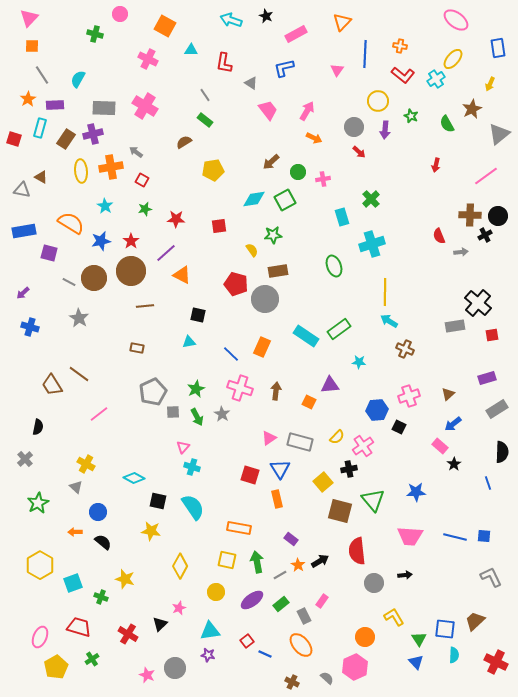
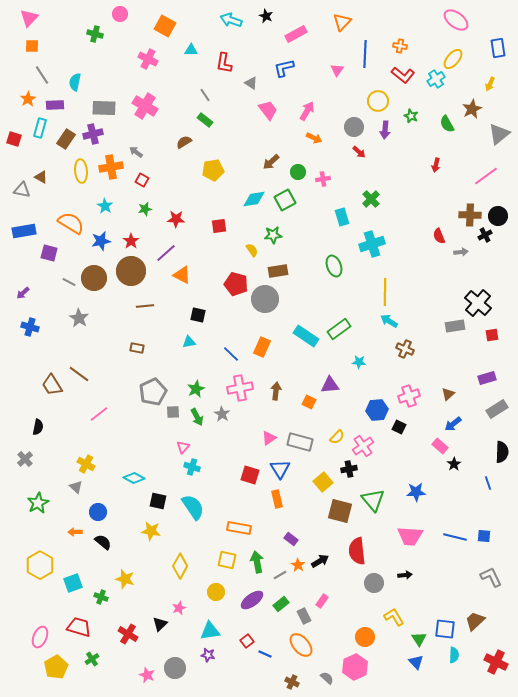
cyan semicircle at (78, 79): moved 3 px left, 3 px down; rotated 18 degrees counterclockwise
pink cross at (240, 388): rotated 30 degrees counterclockwise
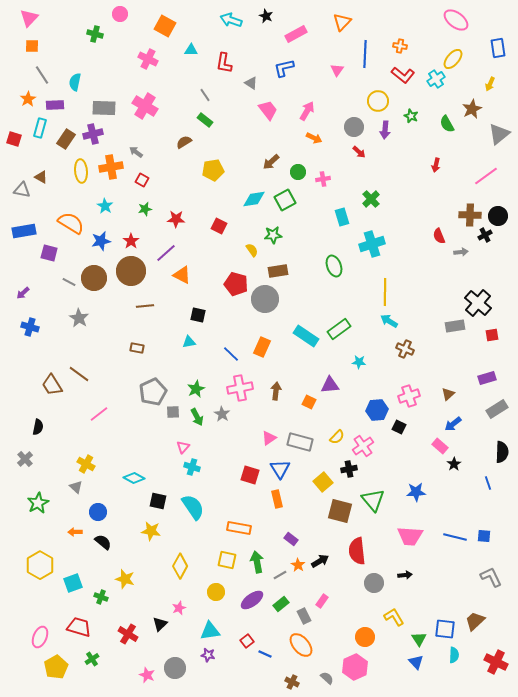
red square at (219, 226): rotated 35 degrees clockwise
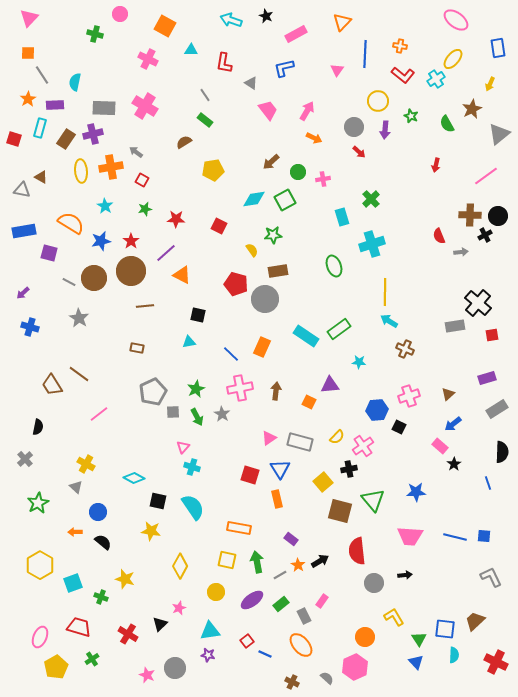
orange square at (32, 46): moved 4 px left, 7 px down
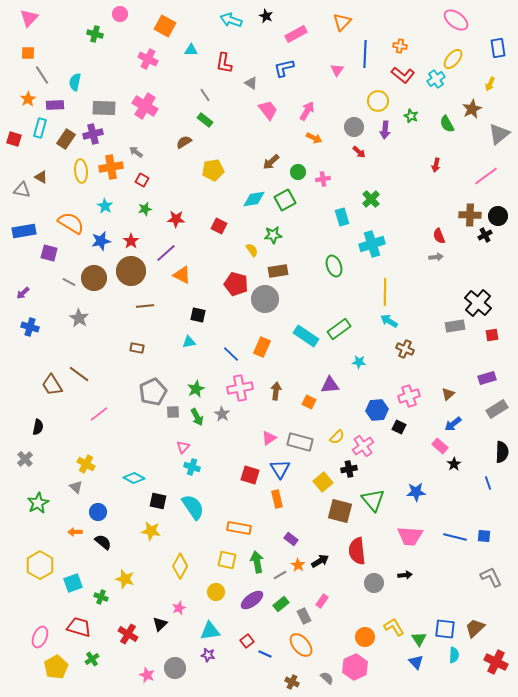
gray arrow at (461, 252): moved 25 px left, 5 px down
yellow L-shape at (394, 617): moved 10 px down
brown trapezoid at (475, 621): moved 7 px down
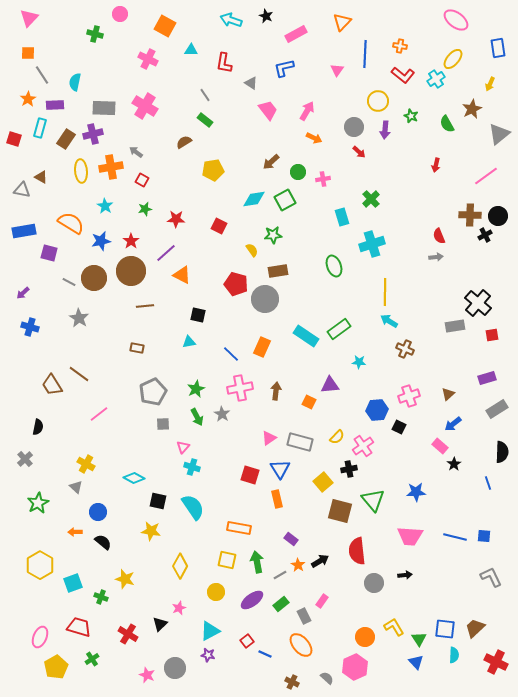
gray square at (173, 412): moved 10 px left, 12 px down
cyan triangle at (210, 631): rotated 20 degrees counterclockwise
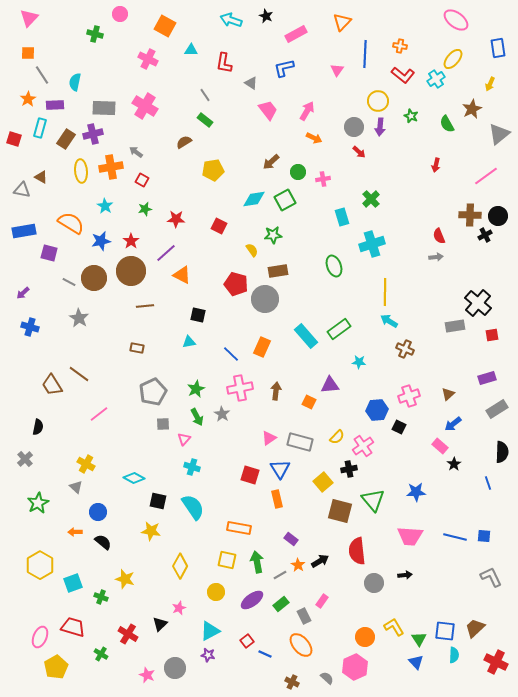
purple arrow at (385, 130): moved 5 px left, 3 px up
cyan rectangle at (306, 336): rotated 15 degrees clockwise
pink triangle at (183, 447): moved 1 px right, 8 px up
red trapezoid at (79, 627): moved 6 px left
blue square at (445, 629): moved 2 px down
green cross at (92, 659): moved 9 px right, 5 px up; rotated 24 degrees counterclockwise
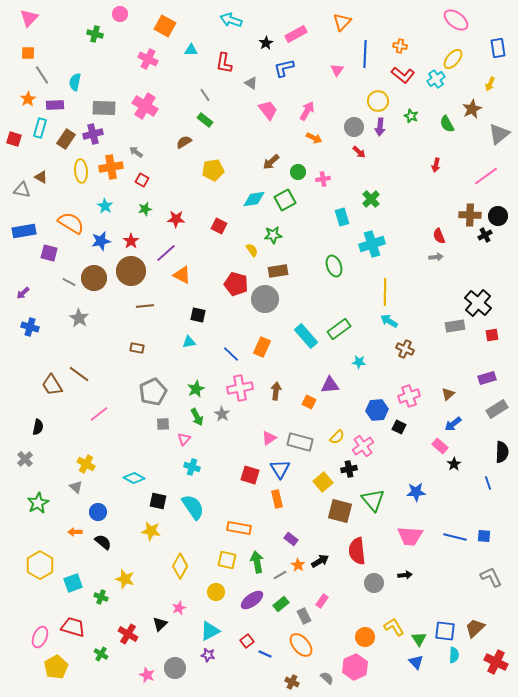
black star at (266, 16): moved 27 px down; rotated 16 degrees clockwise
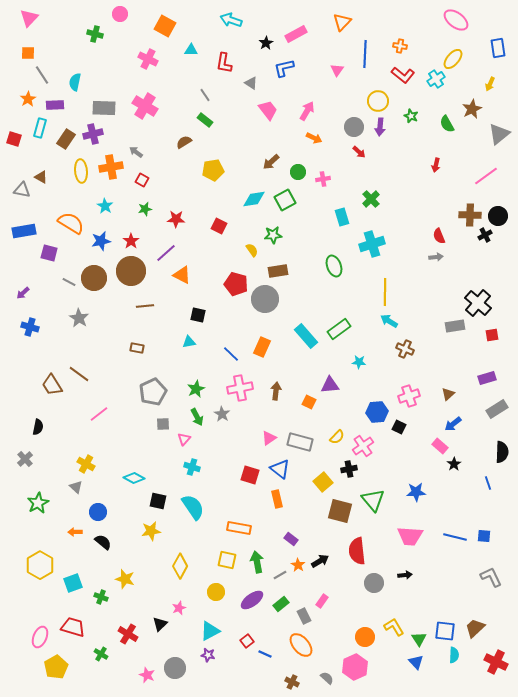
blue hexagon at (377, 410): moved 2 px down
blue triangle at (280, 469): rotated 20 degrees counterclockwise
yellow star at (151, 531): rotated 18 degrees counterclockwise
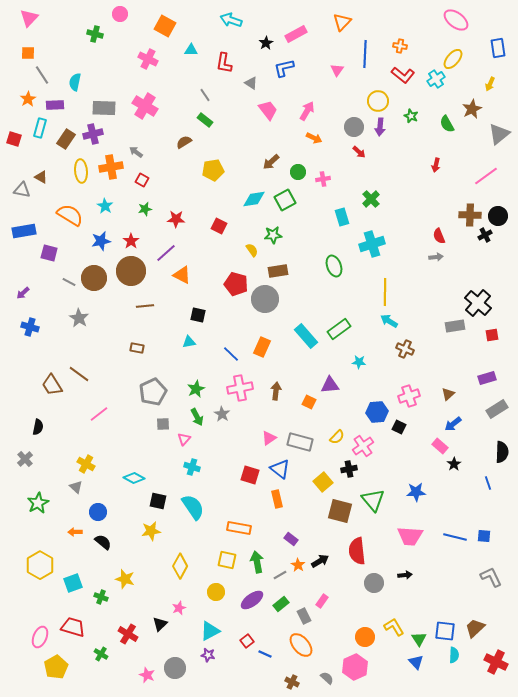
orange semicircle at (71, 223): moved 1 px left, 8 px up
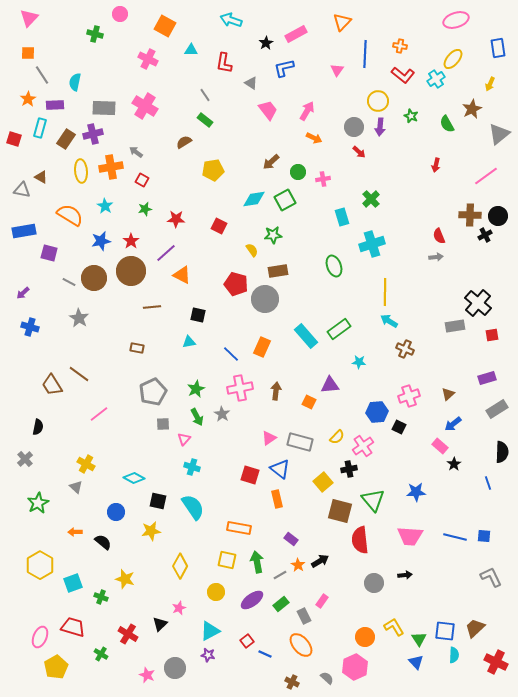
pink ellipse at (456, 20): rotated 55 degrees counterclockwise
brown line at (145, 306): moved 7 px right, 1 px down
blue circle at (98, 512): moved 18 px right
red semicircle at (357, 551): moved 3 px right, 11 px up
